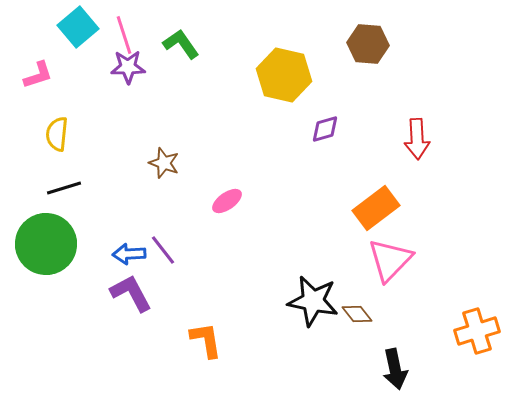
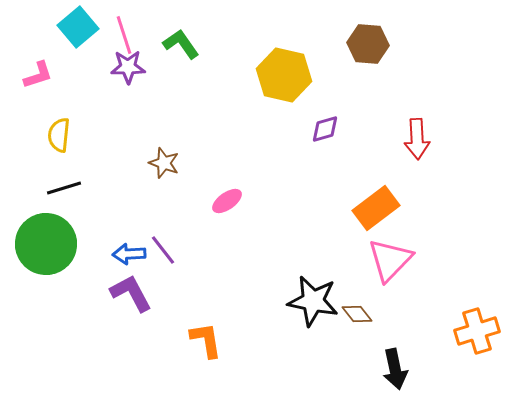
yellow semicircle: moved 2 px right, 1 px down
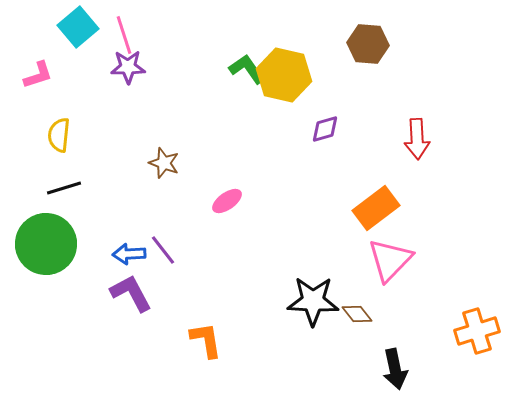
green L-shape: moved 66 px right, 25 px down
black star: rotated 9 degrees counterclockwise
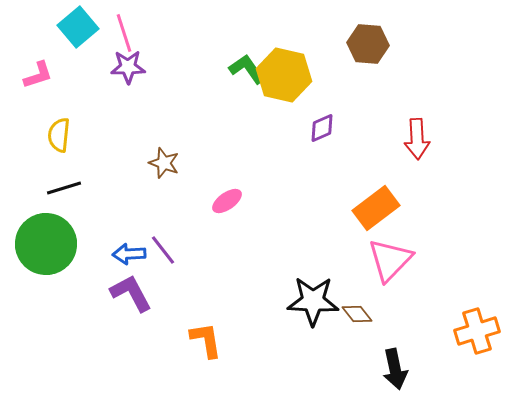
pink line: moved 2 px up
purple diamond: moved 3 px left, 1 px up; rotated 8 degrees counterclockwise
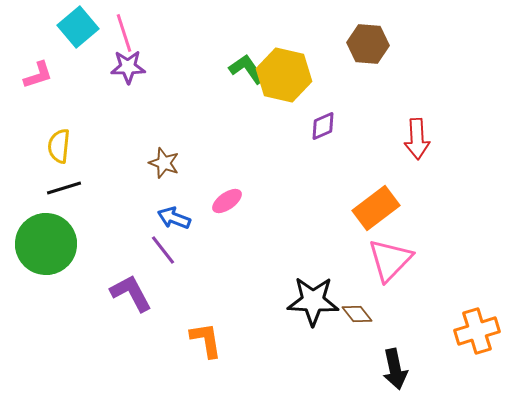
purple diamond: moved 1 px right, 2 px up
yellow semicircle: moved 11 px down
blue arrow: moved 45 px right, 36 px up; rotated 24 degrees clockwise
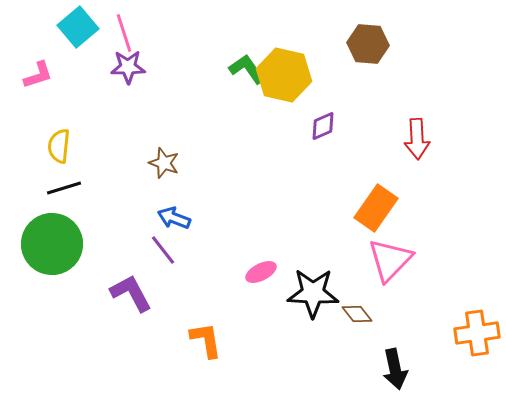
pink ellipse: moved 34 px right, 71 px down; rotated 8 degrees clockwise
orange rectangle: rotated 18 degrees counterclockwise
green circle: moved 6 px right
black star: moved 8 px up
orange cross: moved 2 px down; rotated 9 degrees clockwise
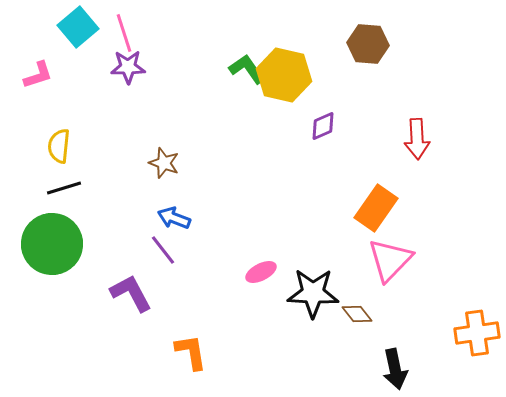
orange L-shape: moved 15 px left, 12 px down
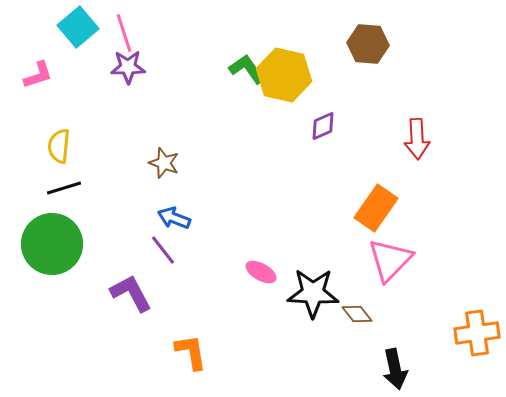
pink ellipse: rotated 56 degrees clockwise
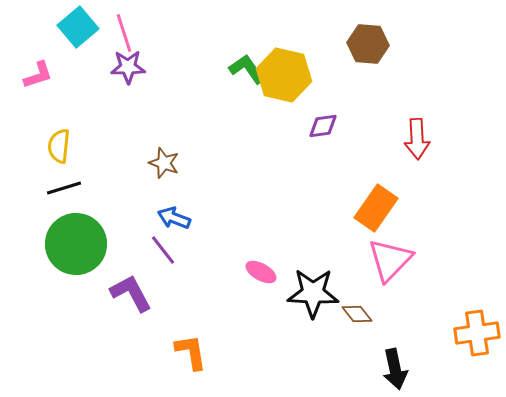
purple diamond: rotated 16 degrees clockwise
green circle: moved 24 px right
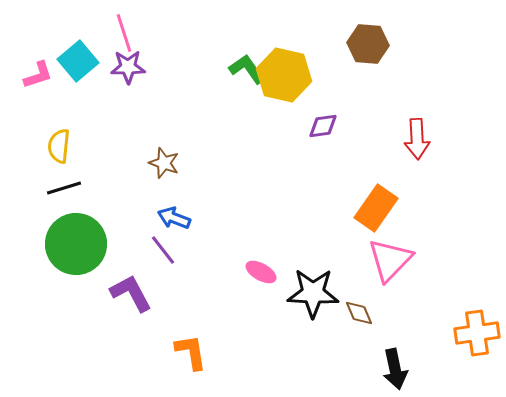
cyan square: moved 34 px down
brown diamond: moved 2 px right, 1 px up; rotated 16 degrees clockwise
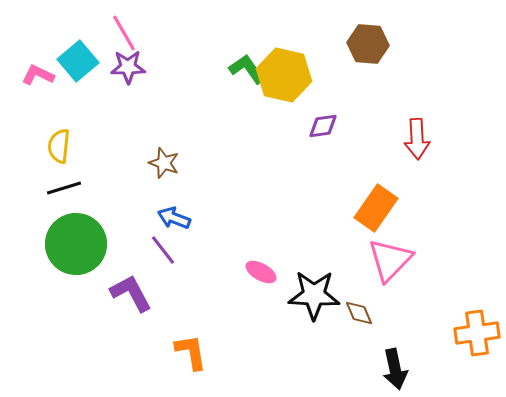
pink line: rotated 12 degrees counterclockwise
pink L-shape: rotated 136 degrees counterclockwise
black star: moved 1 px right, 2 px down
